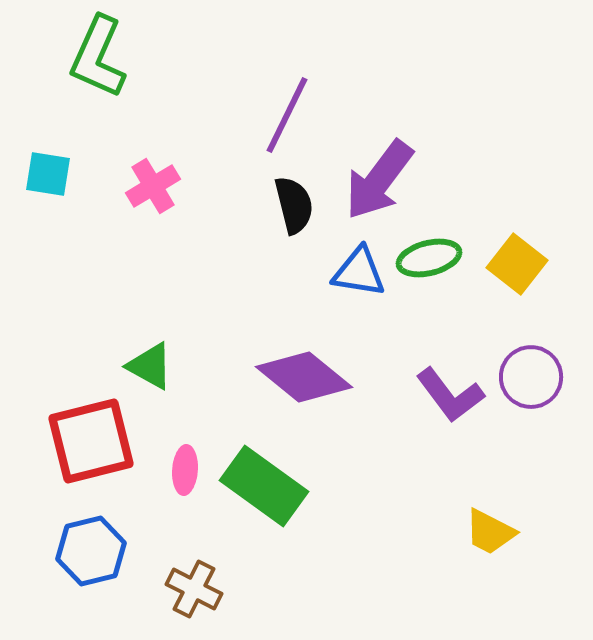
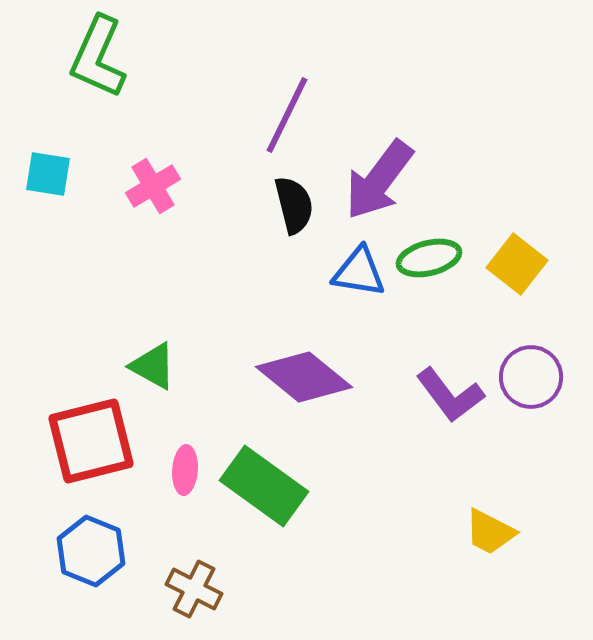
green triangle: moved 3 px right
blue hexagon: rotated 24 degrees counterclockwise
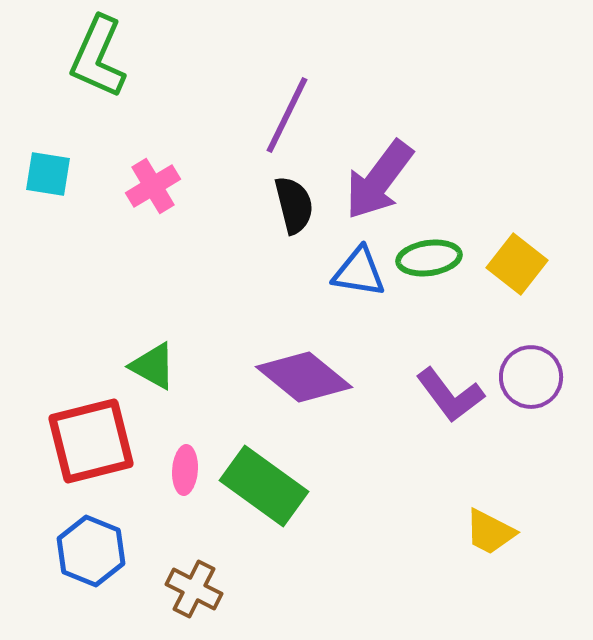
green ellipse: rotated 6 degrees clockwise
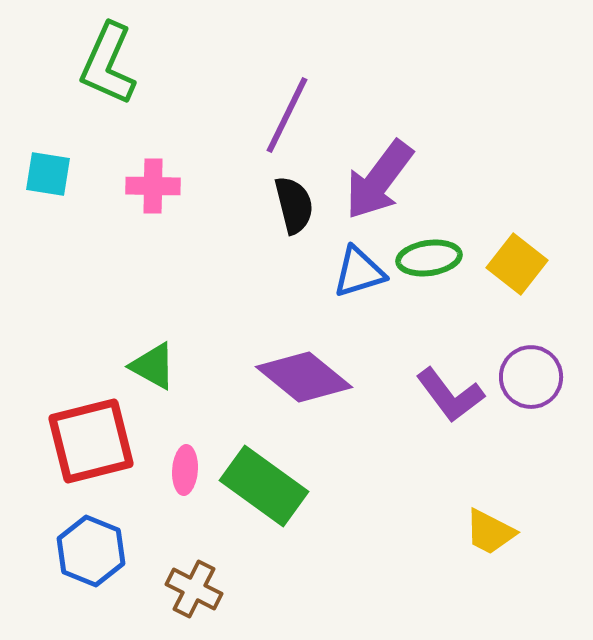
green L-shape: moved 10 px right, 7 px down
pink cross: rotated 32 degrees clockwise
blue triangle: rotated 26 degrees counterclockwise
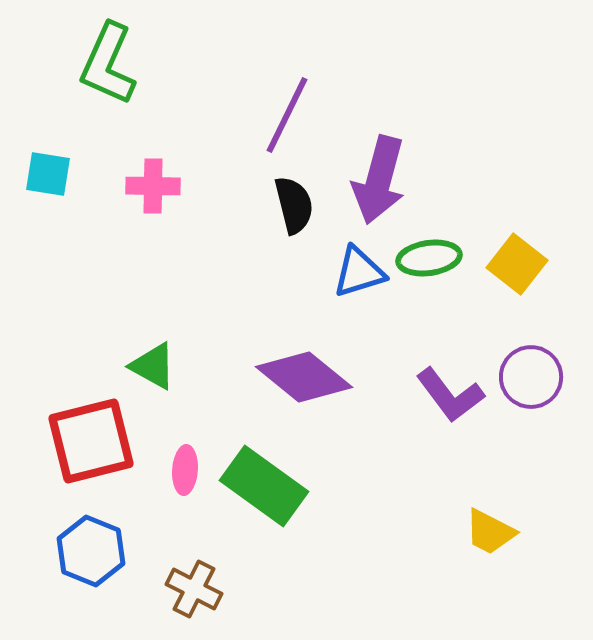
purple arrow: rotated 22 degrees counterclockwise
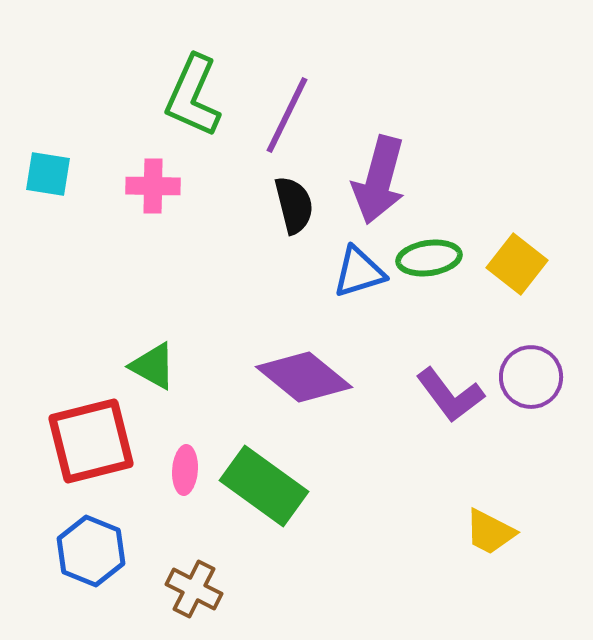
green L-shape: moved 85 px right, 32 px down
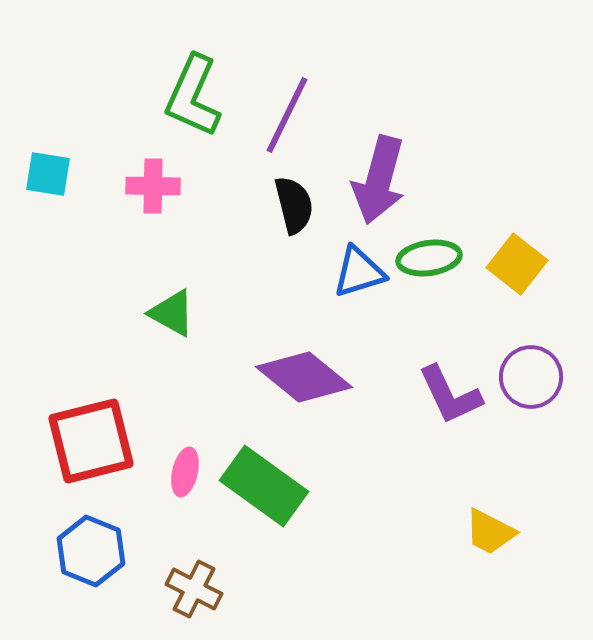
green triangle: moved 19 px right, 53 px up
purple L-shape: rotated 12 degrees clockwise
pink ellipse: moved 2 px down; rotated 9 degrees clockwise
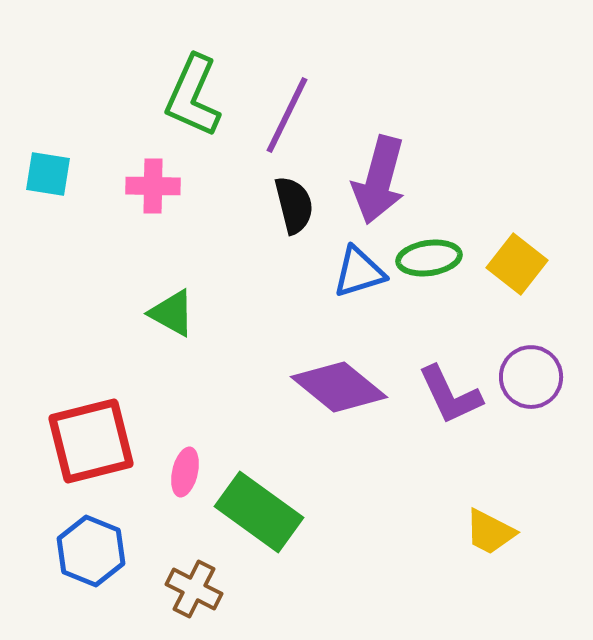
purple diamond: moved 35 px right, 10 px down
green rectangle: moved 5 px left, 26 px down
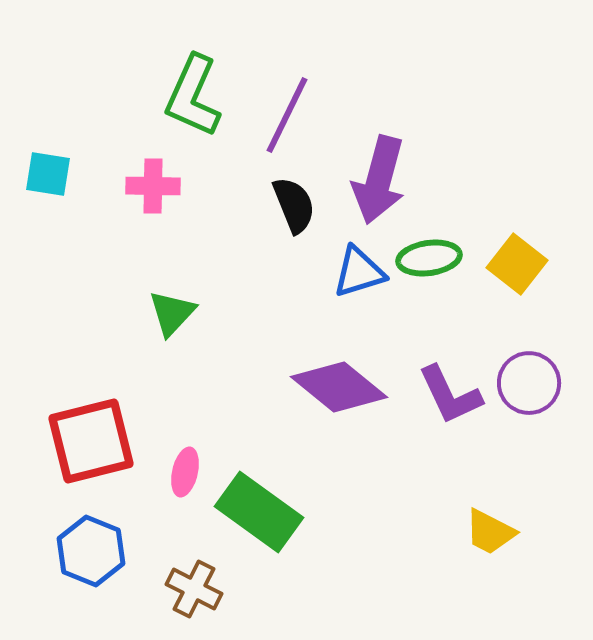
black semicircle: rotated 8 degrees counterclockwise
green triangle: rotated 44 degrees clockwise
purple circle: moved 2 px left, 6 px down
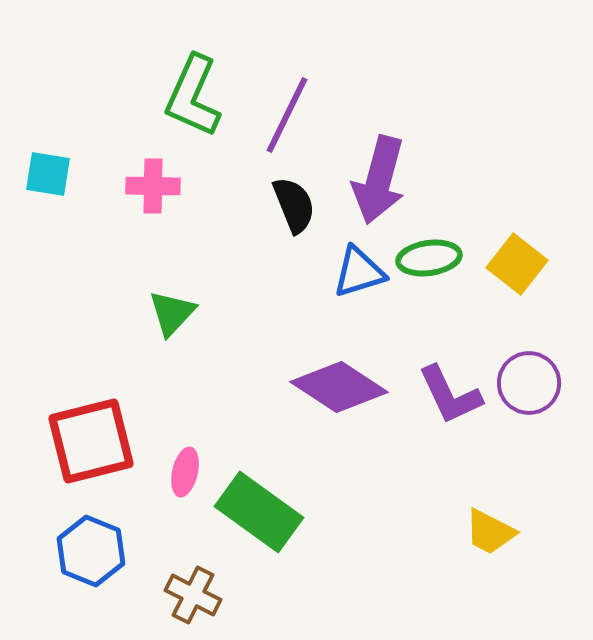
purple diamond: rotated 6 degrees counterclockwise
brown cross: moved 1 px left, 6 px down
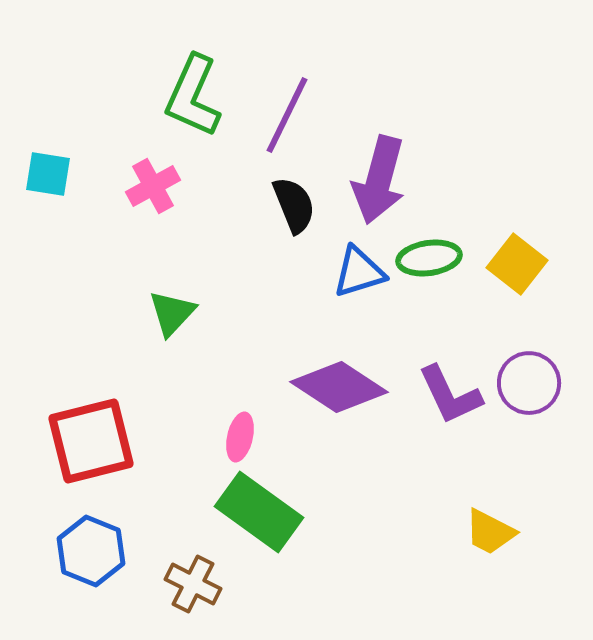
pink cross: rotated 30 degrees counterclockwise
pink ellipse: moved 55 px right, 35 px up
brown cross: moved 11 px up
